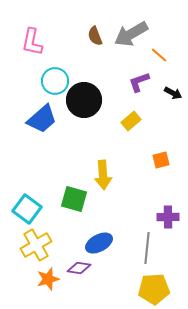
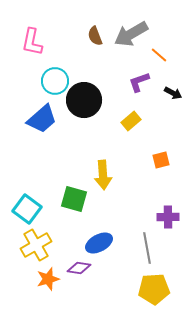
gray line: rotated 16 degrees counterclockwise
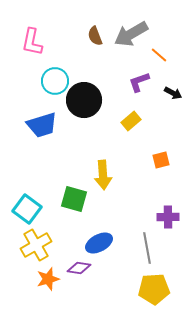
blue trapezoid: moved 6 px down; rotated 24 degrees clockwise
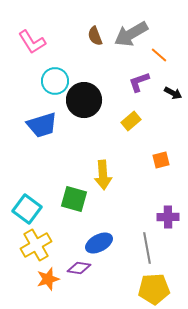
pink L-shape: rotated 44 degrees counterclockwise
